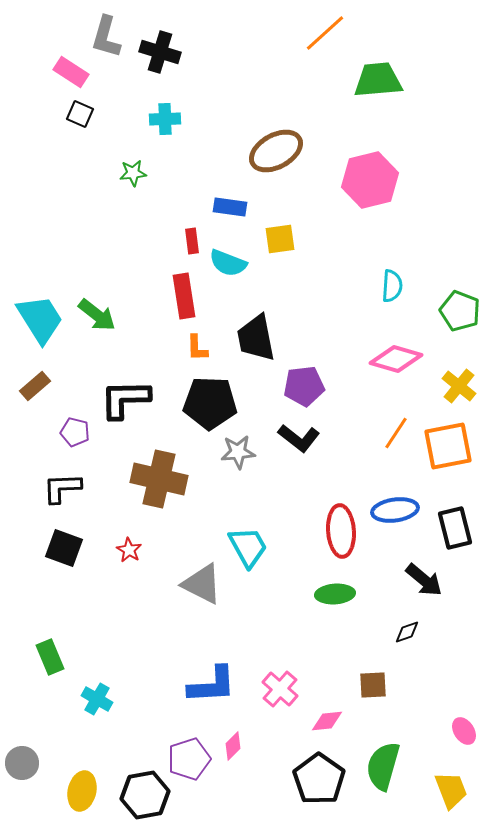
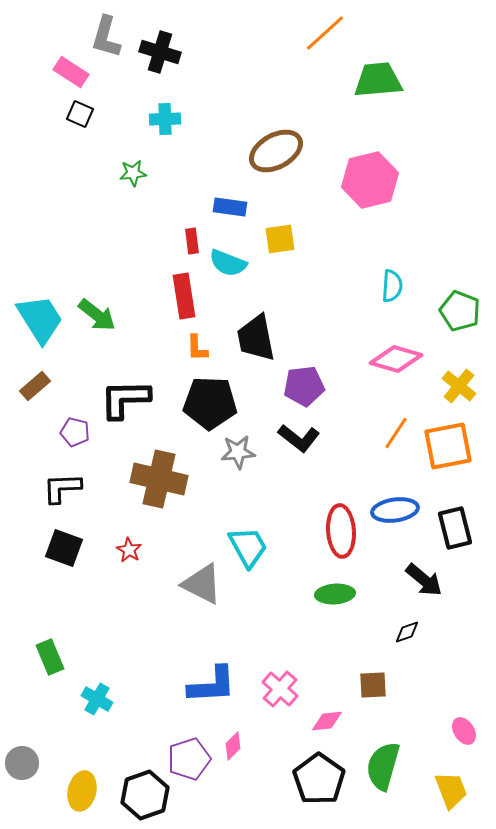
black hexagon at (145, 795): rotated 9 degrees counterclockwise
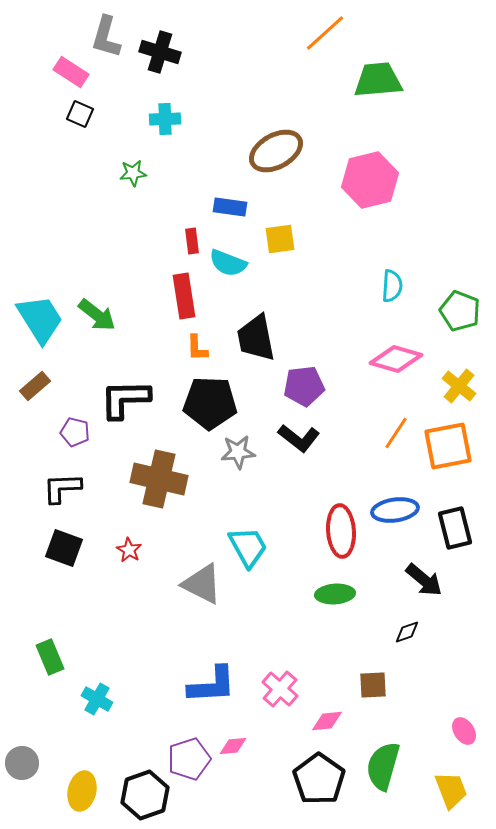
pink diamond at (233, 746): rotated 40 degrees clockwise
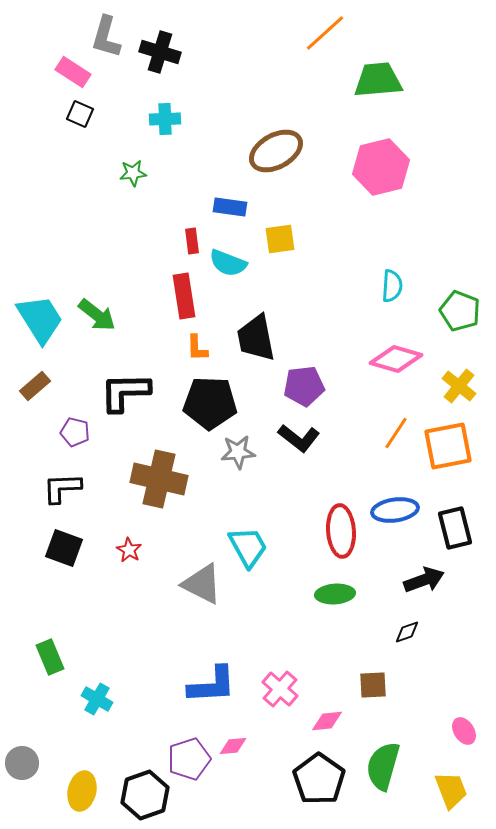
pink rectangle at (71, 72): moved 2 px right
pink hexagon at (370, 180): moved 11 px right, 13 px up
black L-shape at (125, 399): moved 7 px up
black arrow at (424, 580): rotated 60 degrees counterclockwise
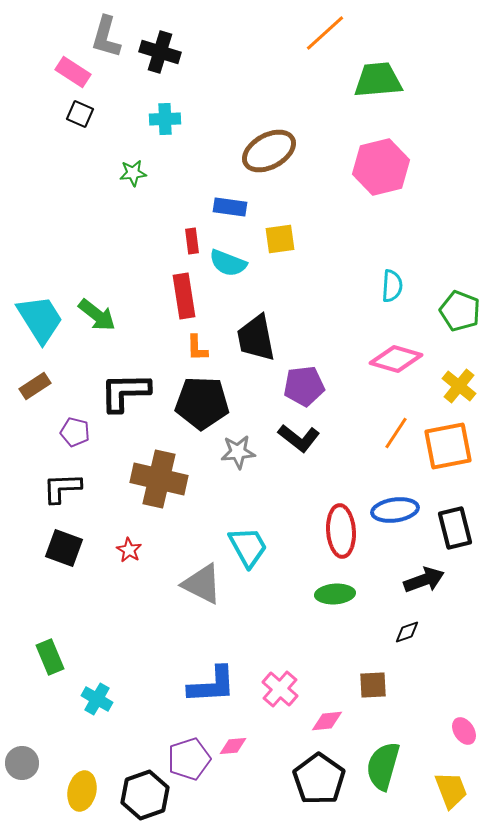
brown ellipse at (276, 151): moved 7 px left
brown rectangle at (35, 386): rotated 8 degrees clockwise
black pentagon at (210, 403): moved 8 px left
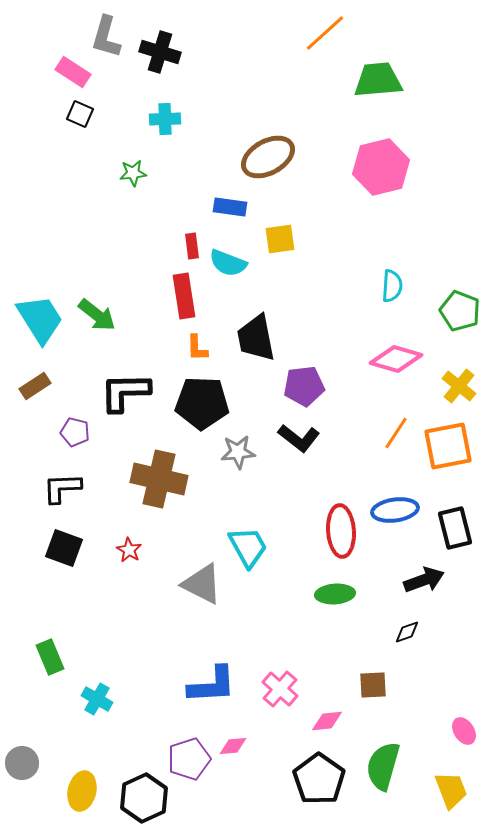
brown ellipse at (269, 151): moved 1 px left, 6 px down
red rectangle at (192, 241): moved 5 px down
black hexagon at (145, 795): moved 1 px left, 3 px down; rotated 6 degrees counterclockwise
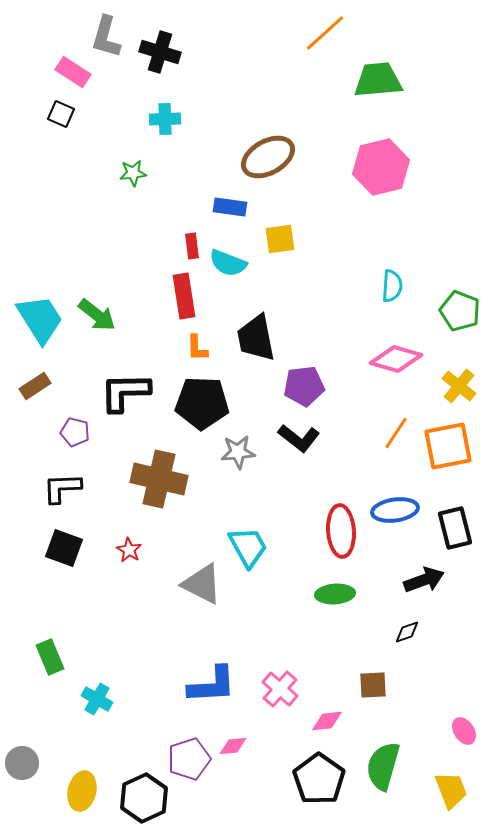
black square at (80, 114): moved 19 px left
